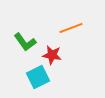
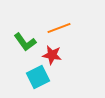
orange line: moved 12 px left
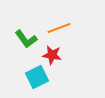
green L-shape: moved 1 px right, 3 px up
cyan square: moved 1 px left
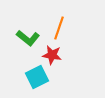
orange line: rotated 50 degrees counterclockwise
green L-shape: moved 2 px right, 1 px up; rotated 15 degrees counterclockwise
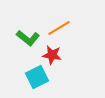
orange line: rotated 40 degrees clockwise
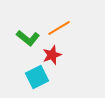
red star: rotated 30 degrees counterclockwise
